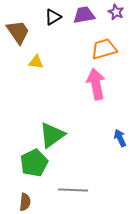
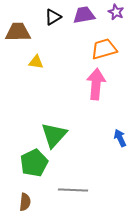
brown trapezoid: rotated 56 degrees counterclockwise
pink arrow: rotated 16 degrees clockwise
green triangle: moved 2 px right; rotated 12 degrees counterclockwise
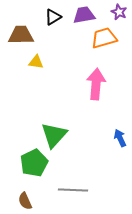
purple star: moved 3 px right
brown trapezoid: moved 3 px right, 3 px down
orange trapezoid: moved 11 px up
brown semicircle: moved 1 px up; rotated 150 degrees clockwise
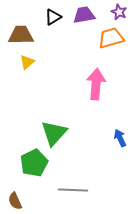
orange trapezoid: moved 7 px right
yellow triangle: moved 9 px left; rotated 49 degrees counterclockwise
green triangle: moved 2 px up
brown semicircle: moved 10 px left
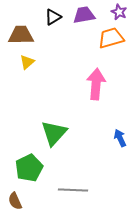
green pentagon: moved 5 px left, 5 px down
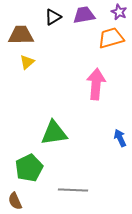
green triangle: rotated 40 degrees clockwise
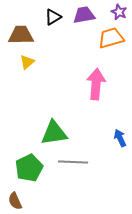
gray line: moved 28 px up
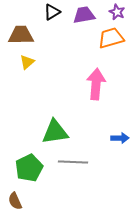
purple star: moved 2 px left
black triangle: moved 1 px left, 5 px up
green triangle: moved 1 px right, 1 px up
blue arrow: rotated 114 degrees clockwise
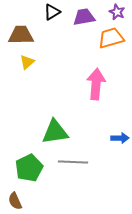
purple trapezoid: moved 2 px down
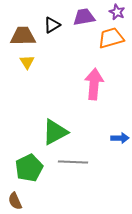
black triangle: moved 13 px down
brown trapezoid: moved 2 px right, 1 px down
yellow triangle: rotated 21 degrees counterclockwise
pink arrow: moved 2 px left
green triangle: rotated 20 degrees counterclockwise
